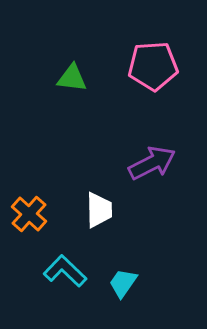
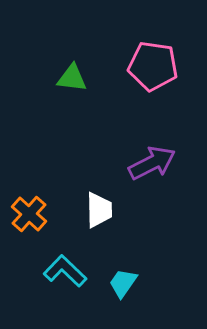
pink pentagon: rotated 12 degrees clockwise
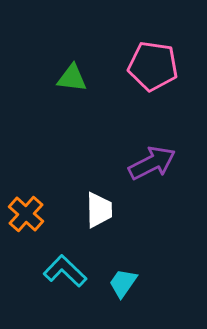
orange cross: moved 3 px left
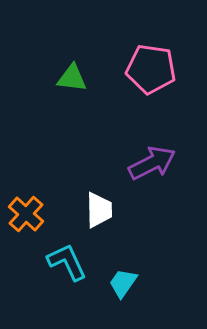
pink pentagon: moved 2 px left, 3 px down
cyan L-shape: moved 2 px right, 9 px up; rotated 21 degrees clockwise
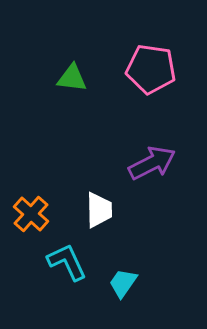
orange cross: moved 5 px right
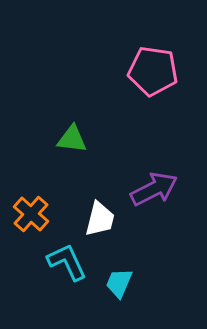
pink pentagon: moved 2 px right, 2 px down
green triangle: moved 61 px down
purple arrow: moved 2 px right, 26 px down
white trapezoid: moved 1 px right, 9 px down; rotated 15 degrees clockwise
cyan trapezoid: moved 4 px left; rotated 12 degrees counterclockwise
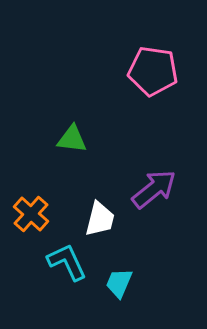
purple arrow: rotated 12 degrees counterclockwise
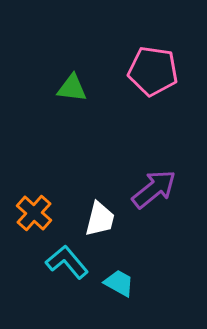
green triangle: moved 51 px up
orange cross: moved 3 px right, 1 px up
cyan L-shape: rotated 15 degrees counterclockwise
cyan trapezoid: rotated 96 degrees clockwise
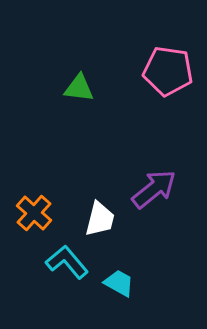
pink pentagon: moved 15 px right
green triangle: moved 7 px right
